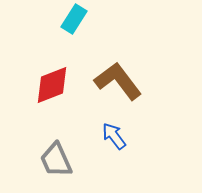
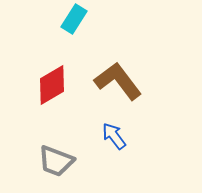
red diamond: rotated 9 degrees counterclockwise
gray trapezoid: moved 1 px down; rotated 45 degrees counterclockwise
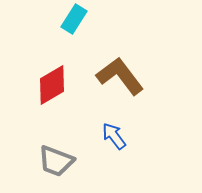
brown L-shape: moved 2 px right, 5 px up
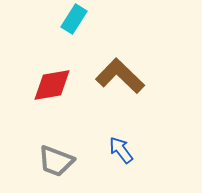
brown L-shape: rotated 9 degrees counterclockwise
red diamond: rotated 21 degrees clockwise
blue arrow: moved 7 px right, 14 px down
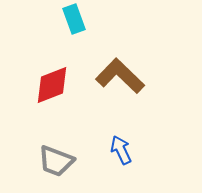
cyan rectangle: rotated 52 degrees counterclockwise
red diamond: rotated 12 degrees counterclockwise
blue arrow: rotated 12 degrees clockwise
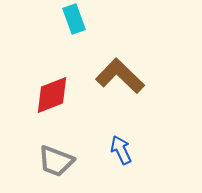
red diamond: moved 10 px down
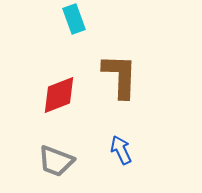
brown L-shape: rotated 48 degrees clockwise
red diamond: moved 7 px right
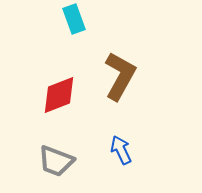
brown L-shape: rotated 27 degrees clockwise
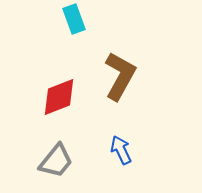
red diamond: moved 2 px down
gray trapezoid: rotated 72 degrees counterclockwise
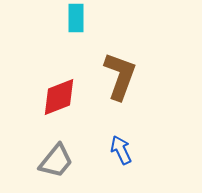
cyan rectangle: moved 2 px right, 1 px up; rotated 20 degrees clockwise
brown L-shape: rotated 9 degrees counterclockwise
